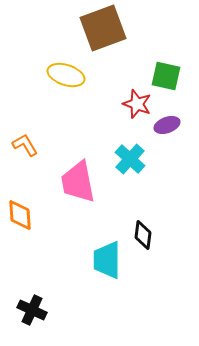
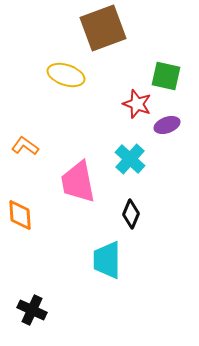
orange L-shape: moved 1 px down; rotated 24 degrees counterclockwise
black diamond: moved 12 px left, 21 px up; rotated 16 degrees clockwise
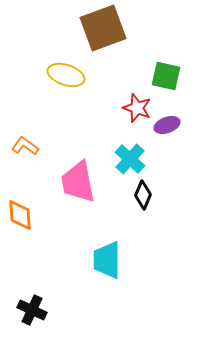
red star: moved 4 px down
black diamond: moved 12 px right, 19 px up
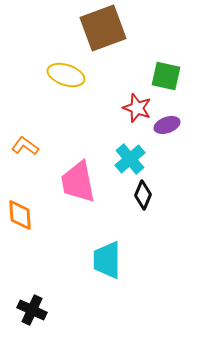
cyan cross: rotated 8 degrees clockwise
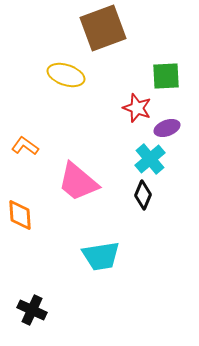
green square: rotated 16 degrees counterclockwise
purple ellipse: moved 3 px down
cyan cross: moved 20 px right
pink trapezoid: rotated 39 degrees counterclockwise
cyan trapezoid: moved 6 px left, 4 px up; rotated 99 degrees counterclockwise
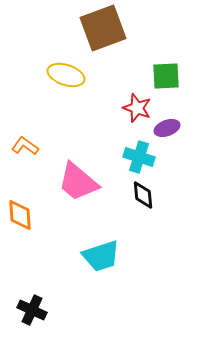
cyan cross: moved 11 px left, 2 px up; rotated 32 degrees counterclockwise
black diamond: rotated 28 degrees counterclockwise
cyan trapezoid: rotated 9 degrees counterclockwise
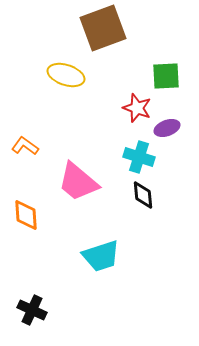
orange diamond: moved 6 px right
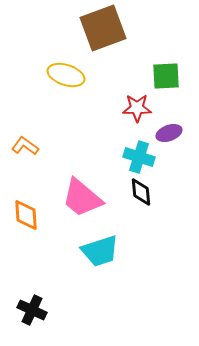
red star: rotated 20 degrees counterclockwise
purple ellipse: moved 2 px right, 5 px down
pink trapezoid: moved 4 px right, 16 px down
black diamond: moved 2 px left, 3 px up
cyan trapezoid: moved 1 px left, 5 px up
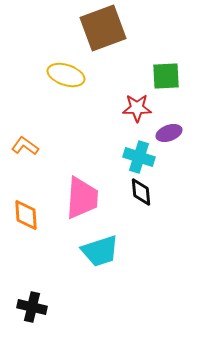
pink trapezoid: rotated 126 degrees counterclockwise
black cross: moved 3 px up; rotated 12 degrees counterclockwise
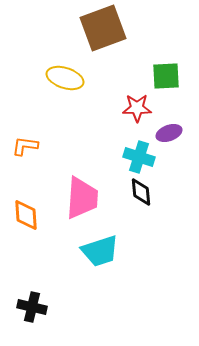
yellow ellipse: moved 1 px left, 3 px down
orange L-shape: rotated 28 degrees counterclockwise
